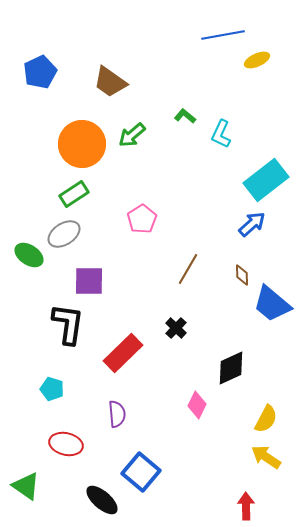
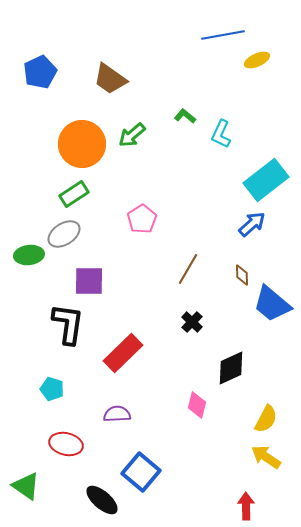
brown trapezoid: moved 3 px up
green ellipse: rotated 40 degrees counterclockwise
black cross: moved 16 px right, 6 px up
pink diamond: rotated 12 degrees counterclockwise
purple semicircle: rotated 88 degrees counterclockwise
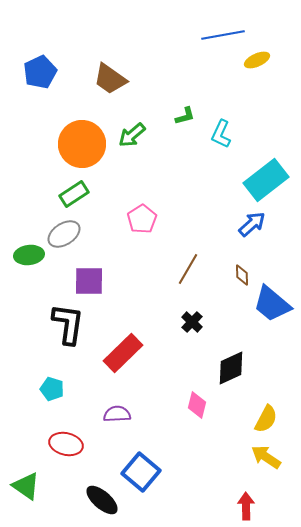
green L-shape: rotated 125 degrees clockwise
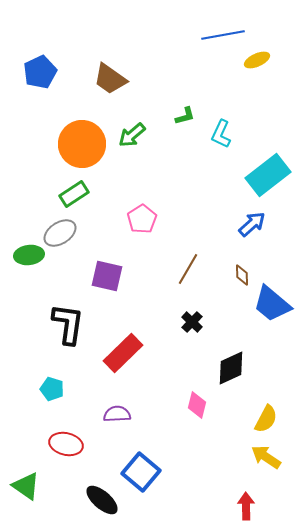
cyan rectangle: moved 2 px right, 5 px up
gray ellipse: moved 4 px left, 1 px up
purple square: moved 18 px right, 5 px up; rotated 12 degrees clockwise
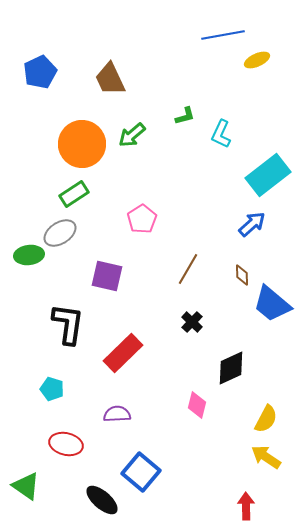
brown trapezoid: rotated 30 degrees clockwise
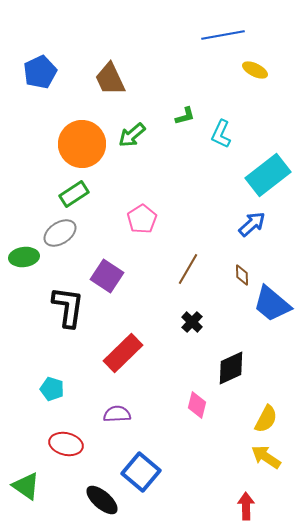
yellow ellipse: moved 2 px left, 10 px down; rotated 50 degrees clockwise
green ellipse: moved 5 px left, 2 px down
purple square: rotated 20 degrees clockwise
black L-shape: moved 17 px up
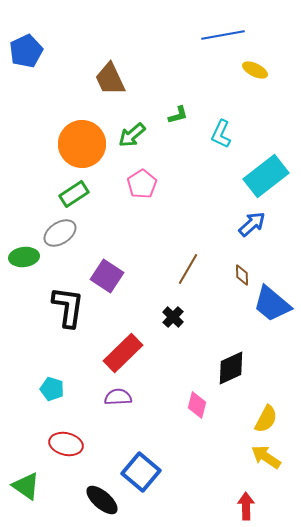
blue pentagon: moved 14 px left, 21 px up
green L-shape: moved 7 px left, 1 px up
cyan rectangle: moved 2 px left, 1 px down
pink pentagon: moved 35 px up
black cross: moved 19 px left, 5 px up
purple semicircle: moved 1 px right, 17 px up
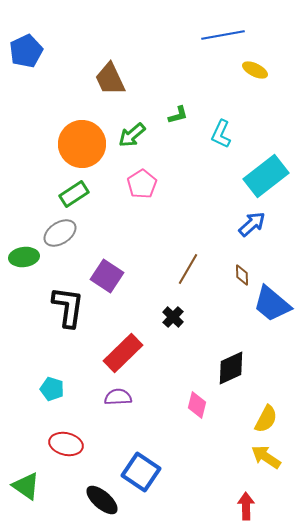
blue square: rotated 6 degrees counterclockwise
